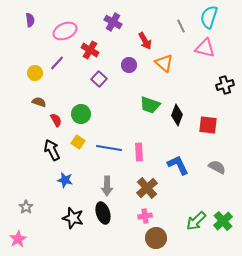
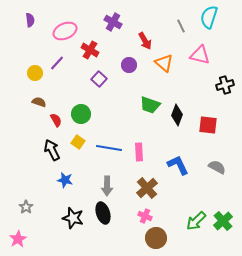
pink triangle: moved 5 px left, 7 px down
pink cross: rotated 32 degrees clockwise
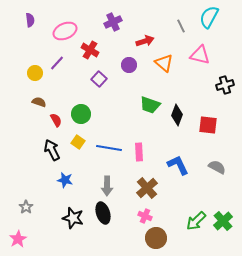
cyan semicircle: rotated 10 degrees clockwise
purple cross: rotated 36 degrees clockwise
red arrow: rotated 78 degrees counterclockwise
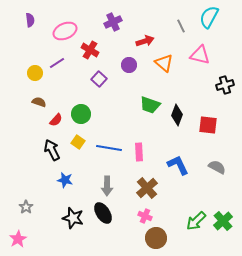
purple line: rotated 14 degrees clockwise
red semicircle: rotated 72 degrees clockwise
black ellipse: rotated 15 degrees counterclockwise
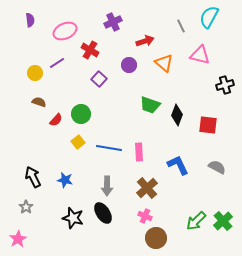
yellow square: rotated 16 degrees clockwise
black arrow: moved 19 px left, 27 px down
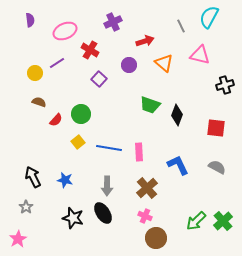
red square: moved 8 px right, 3 px down
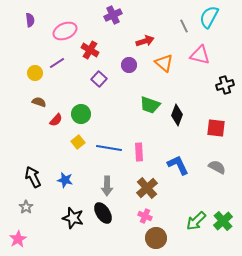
purple cross: moved 7 px up
gray line: moved 3 px right
